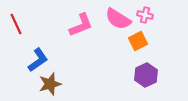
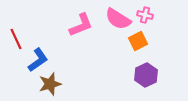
red line: moved 15 px down
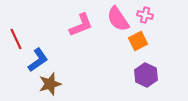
pink semicircle: rotated 24 degrees clockwise
purple hexagon: rotated 10 degrees counterclockwise
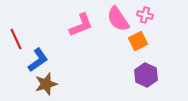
brown star: moved 4 px left
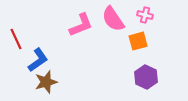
pink semicircle: moved 5 px left
orange square: rotated 12 degrees clockwise
purple hexagon: moved 2 px down
brown star: moved 2 px up
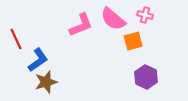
pink semicircle: rotated 16 degrees counterclockwise
orange square: moved 5 px left
